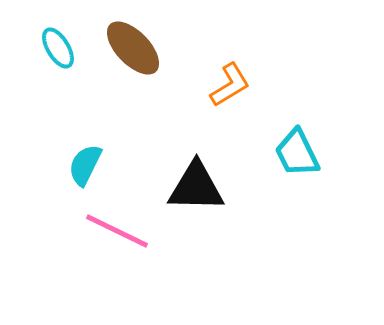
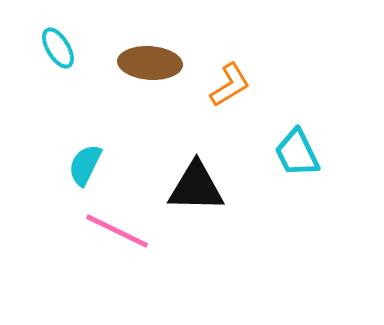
brown ellipse: moved 17 px right, 15 px down; rotated 42 degrees counterclockwise
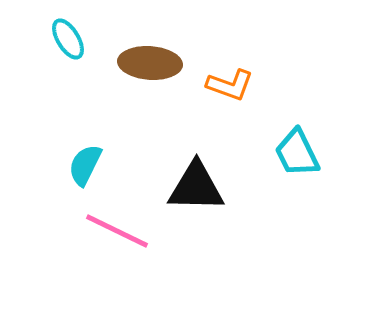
cyan ellipse: moved 10 px right, 9 px up
orange L-shape: rotated 51 degrees clockwise
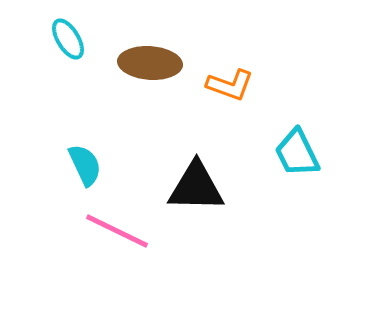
cyan semicircle: rotated 129 degrees clockwise
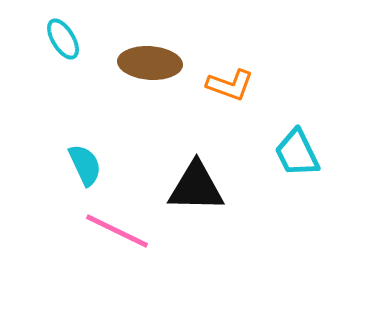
cyan ellipse: moved 5 px left
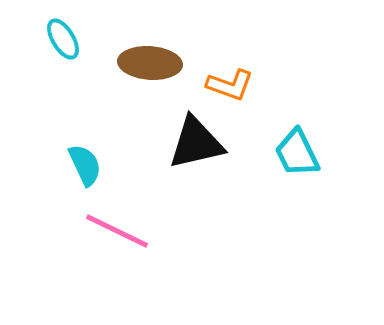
black triangle: moved 44 px up; rotated 14 degrees counterclockwise
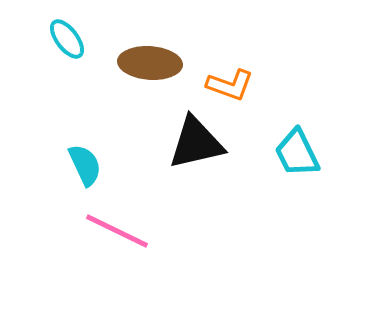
cyan ellipse: moved 4 px right; rotated 6 degrees counterclockwise
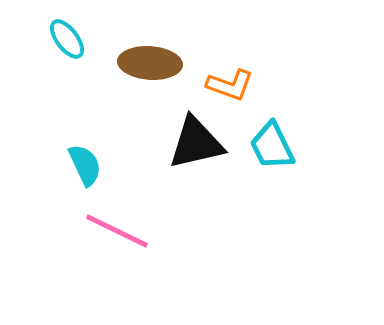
cyan trapezoid: moved 25 px left, 7 px up
